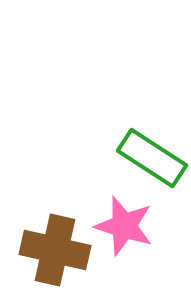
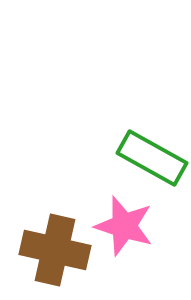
green rectangle: rotated 4 degrees counterclockwise
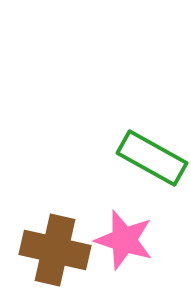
pink star: moved 14 px down
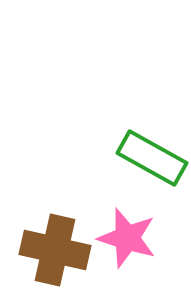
pink star: moved 3 px right, 2 px up
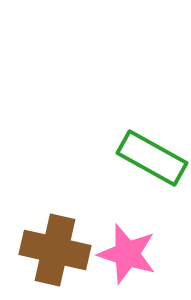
pink star: moved 16 px down
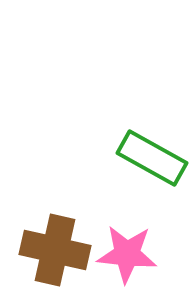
pink star: rotated 12 degrees counterclockwise
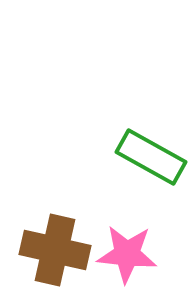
green rectangle: moved 1 px left, 1 px up
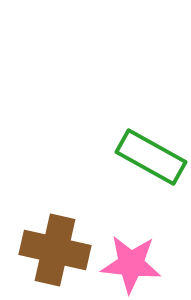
pink star: moved 4 px right, 10 px down
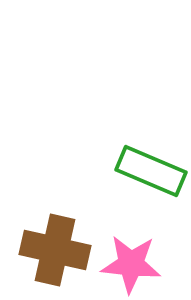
green rectangle: moved 14 px down; rotated 6 degrees counterclockwise
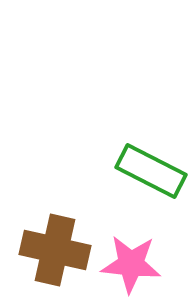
green rectangle: rotated 4 degrees clockwise
